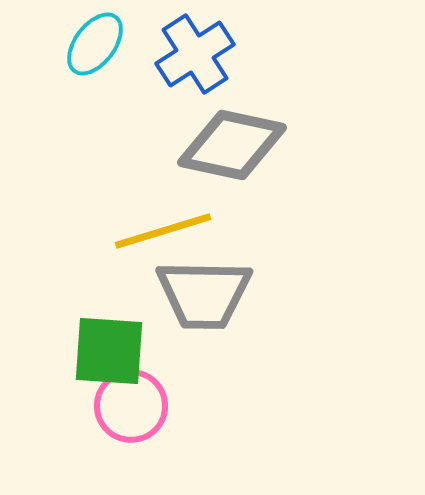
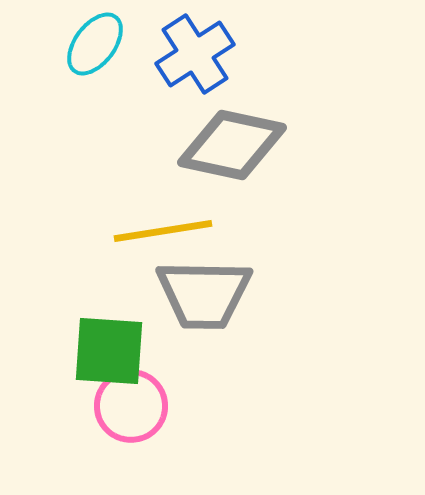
yellow line: rotated 8 degrees clockwise
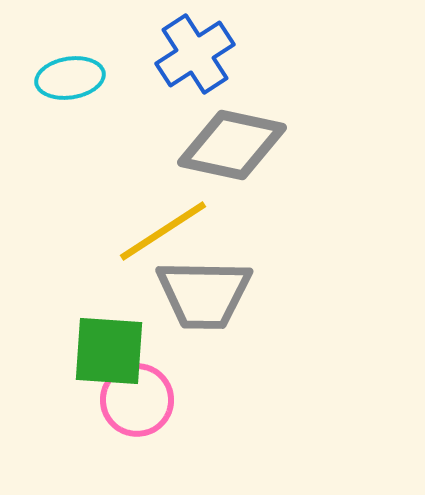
cyan ellipse: moved 25 px left, 34 px down; rotated 44 degrees clockwise
yellow line: rotated 24 degrees counterclockwise
pink circle: moved 6 px right, 6 px up
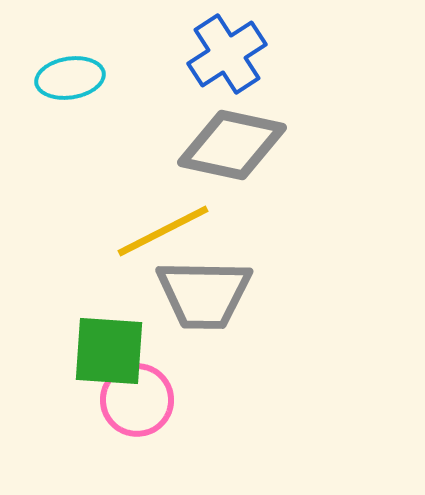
blue cross: moved 32 px right
yellow line: rotated 6 degrees clockwise
